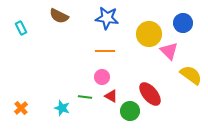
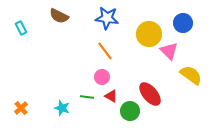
orange line: rotated 54 degrees clockwise
green line: moved 2 px right
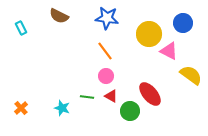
pink triangle: rotated 18 degrees counterclockwise
pink circle: moved 4 px right, 1 px up
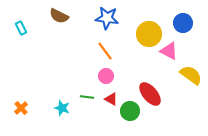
red triangle: moved 3 px down
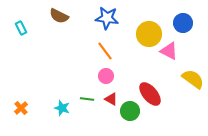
yellow semicircle: moved 2 px right, 4 px down
green line: moved 2 px down
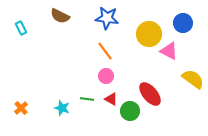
brown semicircle: moved 1 px right
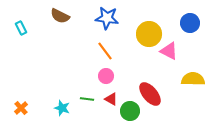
blue circle: moved 7 px right
yellow semicircle: rotated 35 degrees counterclockwise
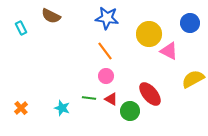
brown semicircle: moved 9 px left
yellow semicircle: rotated 30 degrees counterclockwise
green line: moved 2 px right, 1 px up
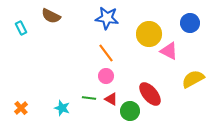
orange line: moved 1 px right, 2 px down
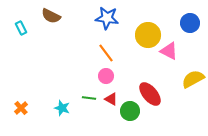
yellow circle: moved 1 px left, 1 px down
